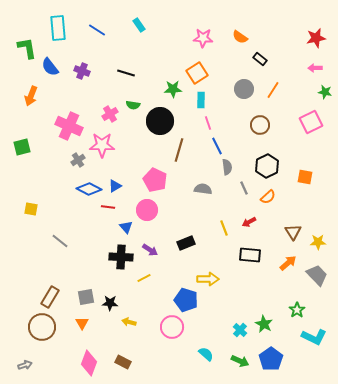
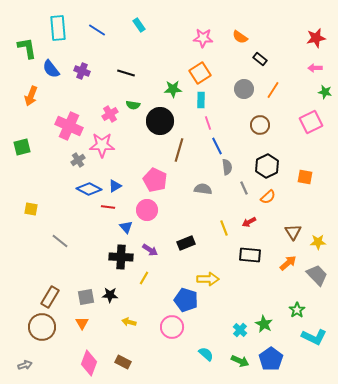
blue semicircle at (50, 67): moved 1 px right, 2 px down
orange square at (197, 73): moved 3 px right
yellow line at (144, 278): rotated 32 degrees counterclockwise
black star at (110, 303): moved 8 px up
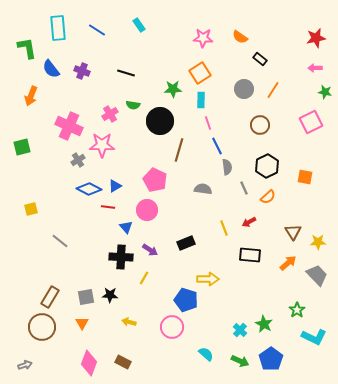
yellow square at (31, 209): rotated 24 degrees counterclockwise
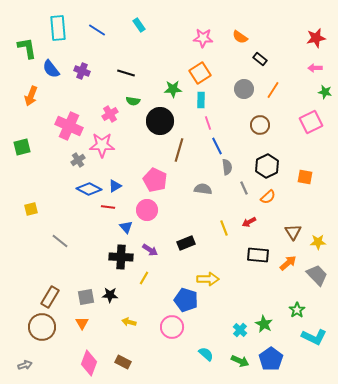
green semicircle at (133, 105): moved 4 px up
black rectangle at (250, 255): moved 8 px right
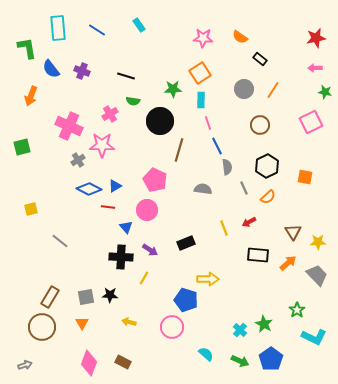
black line at (126, 73): moved 3 px down
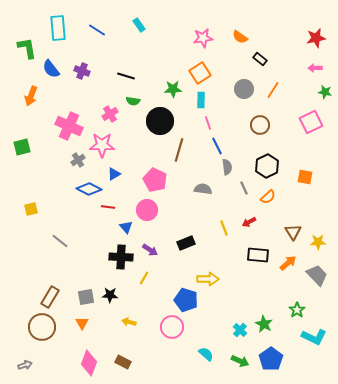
pink star at (203, 38): rotated 12 degrees counterclockwise
blue triangle at (115, 186): moved 1 px left, 12 px up
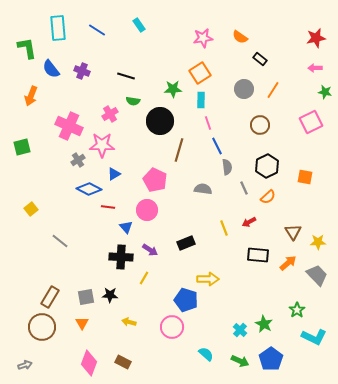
yellow square at (31, 209): rotated 24 degrees counterclockwise
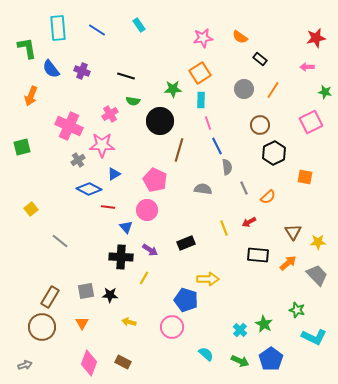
pink arrow at (315, 68): moved 8 px left, 1 px up
black hexagon at (267, 166): moved 7 px right, 13 px up
gray square at (86, 297): moved 6 px up
green star at (297, 310): rotated 21 degrees counterclockwise
